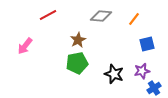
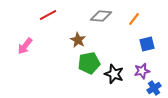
brown star: rotated 14 degrees counterclockwise
green pentagon: moved 12 px right
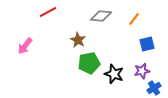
red line: moved 3 px up
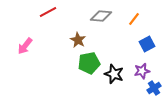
blue square: rotated 14 degrees counterclockwise
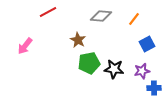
black star: moved 5 px up; rotated 12 degrees counterclockwise
blue cross: rotated 32 degrees clockwise
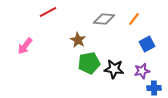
gray diamond: moved 3 px right, 3 px down
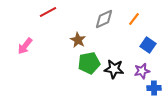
gray diamond: rotated 30 degrees counterclockwise
blue square: moved 1 px right, 1 px down; rotated 28 degrees counterclockwise
